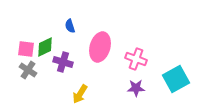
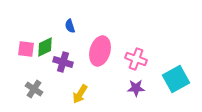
pink ellipse: moved 4 px down
gray cross: moved 6 px right, 19 px down
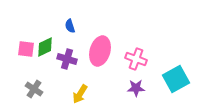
purple cross: moved 4 px right, 3 px up
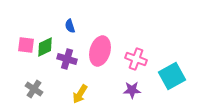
pink square: moved 4 px up
cyan square: moved 4 px left, 3 px up
purple star: moved 4 px left, 2 px down
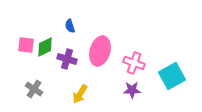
pink cross: moved 2 px left, 4 px down
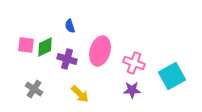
yellow arrow: rotated 78 degrees counterclockwise
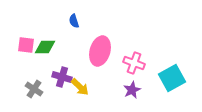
blue semicircle: moved 4 px right, 5 px up
green diamond: rotated 25 degrees clockwise
purple cross: moved 5 px left, 18 px down
cyan square: moved 2 px down
purple star: rotated 24 degrees counterclockwise
yellow arrow: moved 7 px up
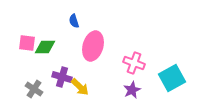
pink square: moved 1 px right, 2 px up
pink ellipse: moved 7 px left, 5 px up
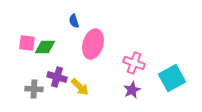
pink ellipse: moved 2 px up
purple cross: moved 5 px left
gray cross: rotated 30 degrees counterclockwise
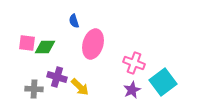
cyan square: moved 9 px left, 4 px down; rotated 8 degrees counterclockwise
